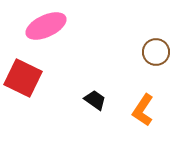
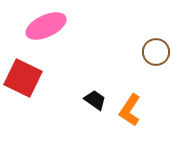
orange L-shape: moved 13 px left
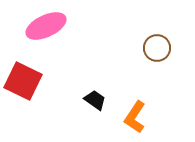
brown circle: moved 1 px right, 4 px up
red square: moved 3 px down
orange L-shape: moved 5 px right, 7 px down
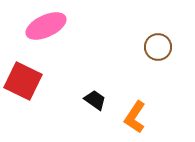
brown circle: moved 1 px right, 1 px up
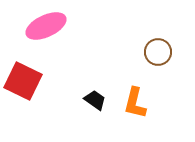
brown circle: moved 5 px down
orange L-shape: moved 14 px up; rotated 20 degrees counterclockwise
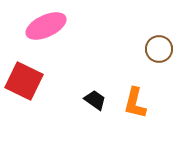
brown circle: moved 1 px right, 3 px up
red square: moved 1 px right
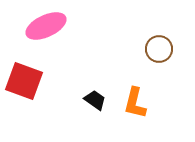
red square: rotated 6 degrees counterclockwise
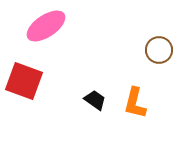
pink ellipse: rotated 9 degrees counterclockwise
brown circle: moved 1 px down
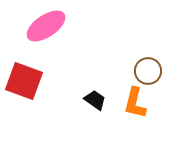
brown circle: moved 11 px left, 21 px down
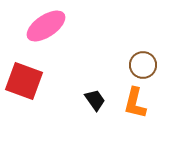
brown circle: moved 5 px left, 6 px up
black trapezoid: rotated 20 degrees clockwise
